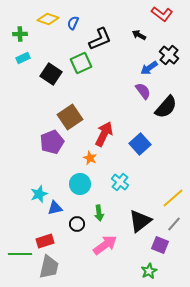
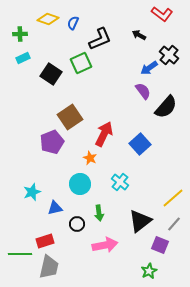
cyan star: moved 7 px left, 2 px up
pink arrow: rotated 25 degrees clockwise
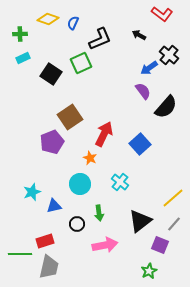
blue triangle: moved 1 px left, 2 px up
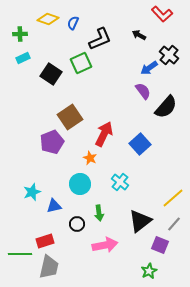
red L-shape: rotated 10 degrees clockwise
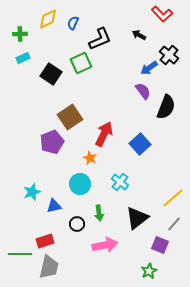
yellow diamond: rotated 45 degrees counterclockwise
black semicircle: rotated 20 degrees counterclockwise
black triangle: moved 3 px left, 3 px up
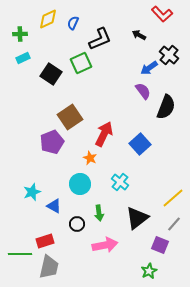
blue triangle: rotated 42 degrees clockwise
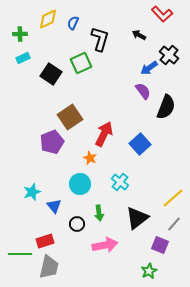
black L-shape: rotated 50 degrees counterclockwise
blue triangle: rotated 21 degrees clockwise
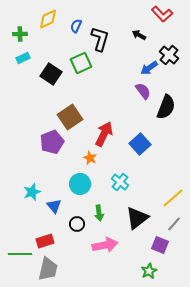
blue semicircle: moved 3 px right, 3 px down
gray trapezoid: moved 1 px left, 2 px down
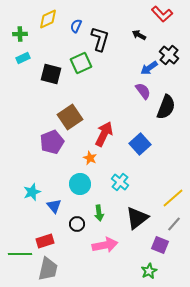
black square: rotated 20 degrees counterclockwise
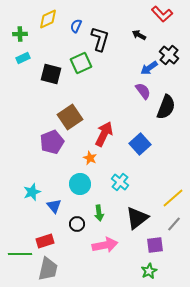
purple square: moved 5 px left; rotated 30 degrees counterclockwise
